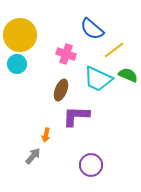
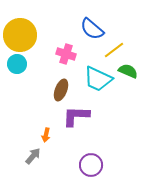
green semicircle: moved 4 px up
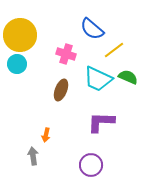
green semicircle: moved 6 px down
purple L-shape: moved 25 px right, 6 px down
gray arrow: rotated 48 degrees counterclockwise
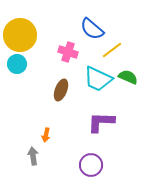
yellow line: moved 2 px left
pink cross: moved 2 px right, 2 px up
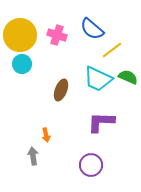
pink cross: moved 11 px left, 17 px up
cyan circle: moved 5 px right
orange arrow: rotated 24 degrees counterclockwise
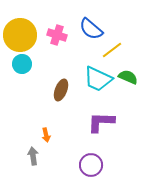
blue semicircle: moved 1 px left
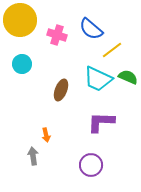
yellow circle: moved 15 px up
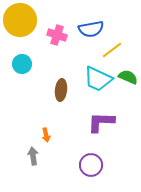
blue semicircle: rotated 50 degrees counterclockwise
brown ellipse: rotated 15 degrees counterclockwise
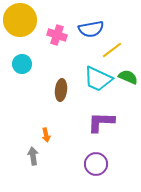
purple circle: moved 5 px right, 1 px up
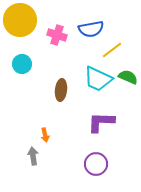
orange arrow: moved 1 px left
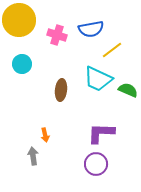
yellow circle: moved 1 px left
green semicircle: moved 13 px down
purple L-shape: moved 11 px down
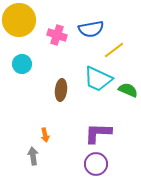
yellow line: moved 2 px right
purple L-shape: moved 3 px left
